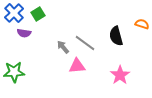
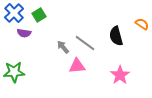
green square: moved 1 px right, 1 px down
orange semicircle: rotated 16 degrees clockwise
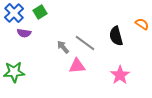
green square: moved 1 px right, 3 px up
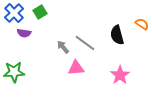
black semicircle: moved 1 px right, 1 px up
pink triangle: moved 1 px left, 2 px down
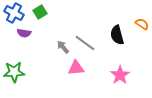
blue cross: rotated 18 degrees counterclockwise
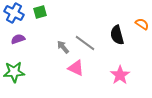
green square: rotated 16 degrees clockwise
purple semicircle: moved 6 px left, 6 px down; rotated 152 degrees clockwise
pink triangle: rotated 30 degrees clockwise
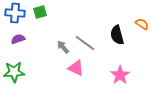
blue cross: moved 1 px right; rotated 24 degrees counterclockwise
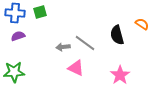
purple semicircle: moved 3 px up
gray arrow: rotated 56 degrees counterclockwise
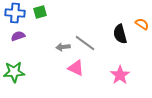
black semicircle: moved 3 px right, 1 px up
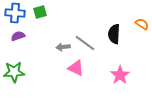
black semicircle: moved 6 px left; rotated 18 degrees clockwise
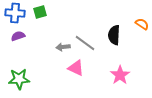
black semicircle: moved 1 px down
green star: moved 5 px right, 7 px down
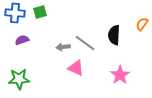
orange semicircle: rotated 88 degrees counterclockwise
purple semicircle: moved 4 px right, 4 px down
